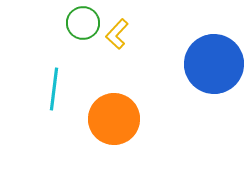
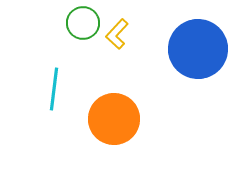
blue circle: moved 16 px left, 15 px up
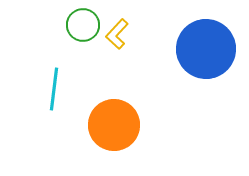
green circle: moved 2 px down
blue circle: moved 8 px right
orange circle: moved 6 px down
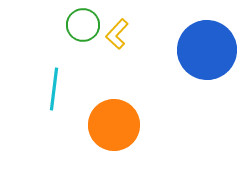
blue circle: moved 1 px right, 1 px down
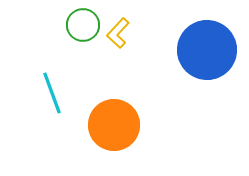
yellow L-shape: moved 1 px right, 1 px up
cyan line: moved 2 px left, 4 px down; rotated 27 degrees counterclockwise
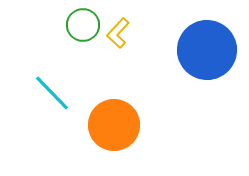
cyan line: rotated 24 degrees counterclockwise
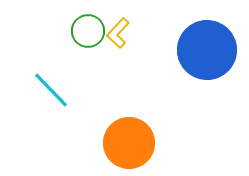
green circle: moved 5 px right, 6 px down
cyan line: moved 1 px left, 3 px up
orange circle: moved 15 px right, 18 px down
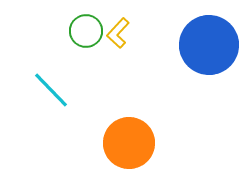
green circle: moved 2 px left
blue circle: moved 2 px right, 5 px up
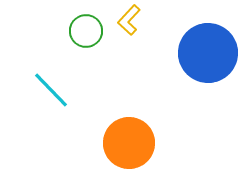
yellow L-shape: moved 11 px right, 13 px up
blue circle: moved 1 px left, 8 px down
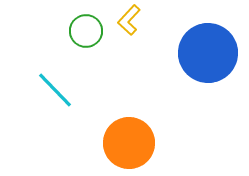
cyan line: moved 4 px right
